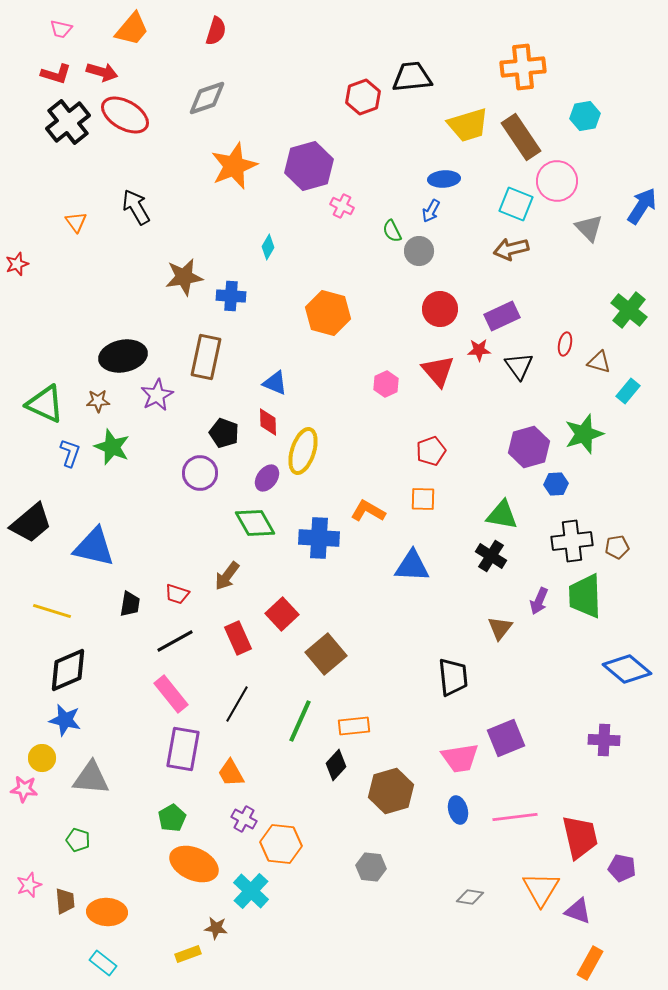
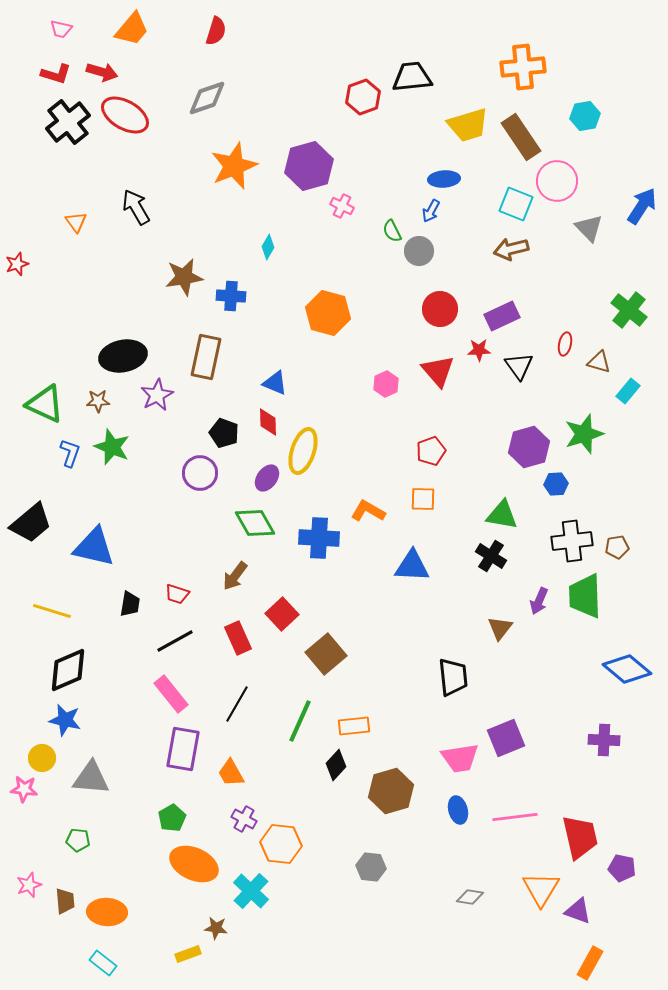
brown arrow at (227, 576): moved 8 px right
green pentagon at (78, 840): rotated 10 degrees counterclockwise
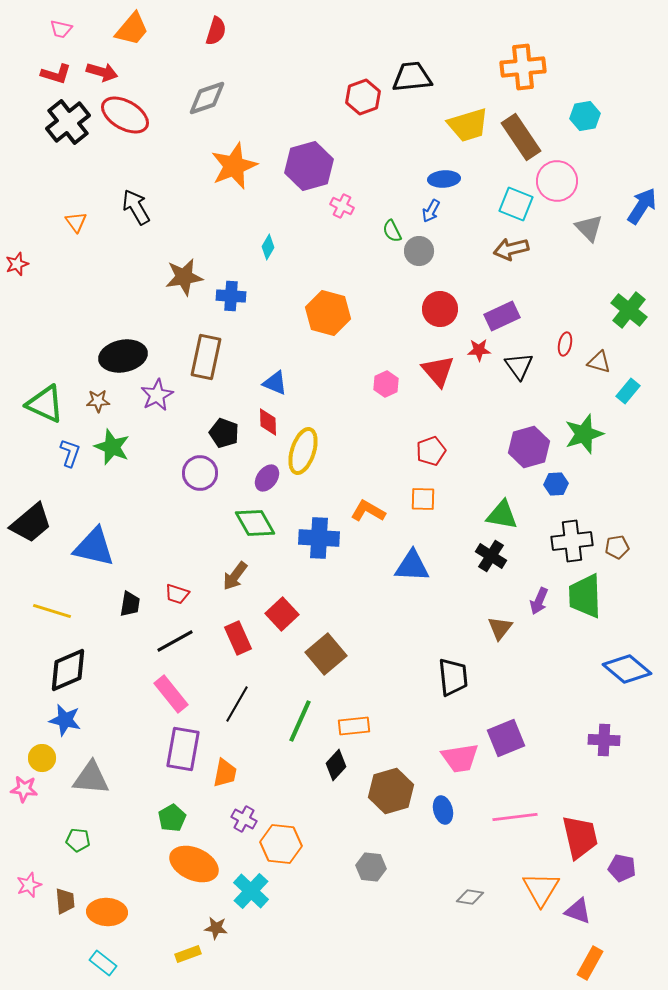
orange trapezoid at (231, 773): moved 6 px left; rotated 140 degrees counterclockwise
blue ellipse at (458, 810): moved 15 px left
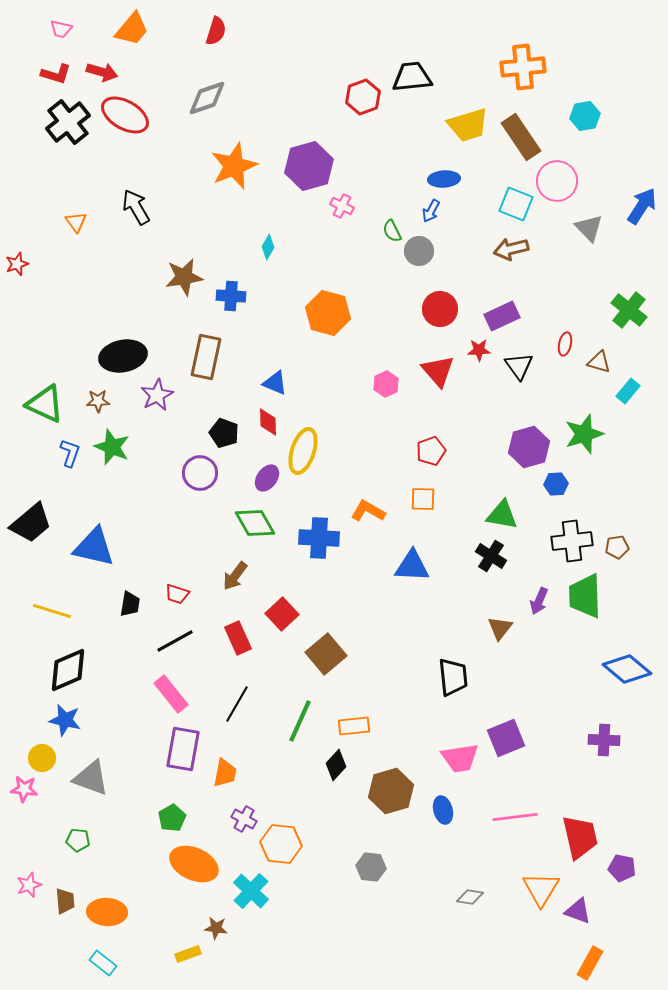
gray triangle at (91, 778): rotated 15 degrees clockwise
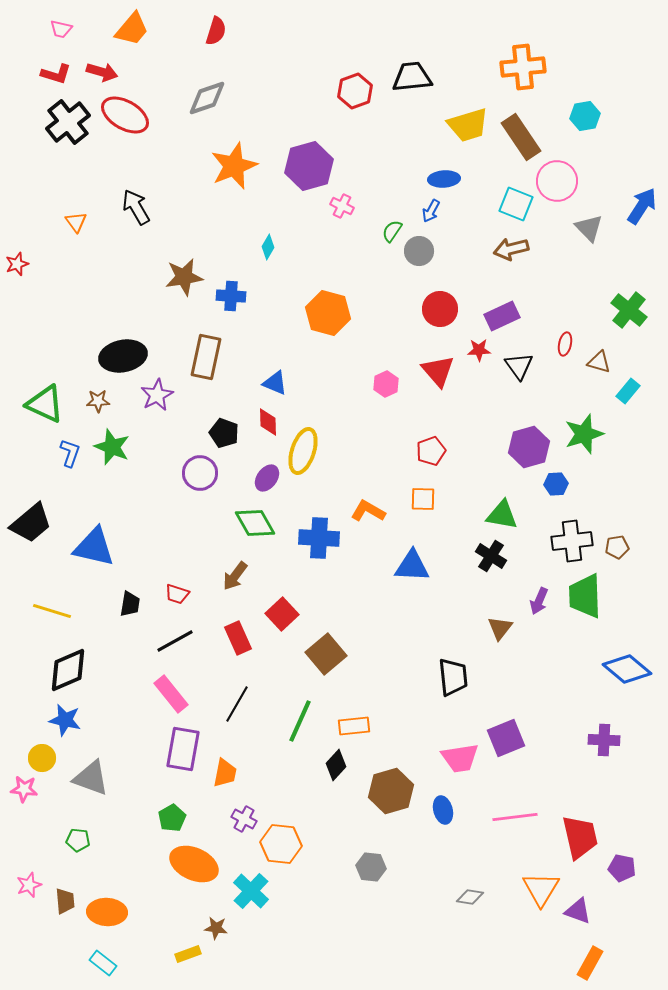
red hexagon at (363, 97): moved 8 px left, 6 px up
green semicircle at (392, 231): rotated 60 degrees clockwise
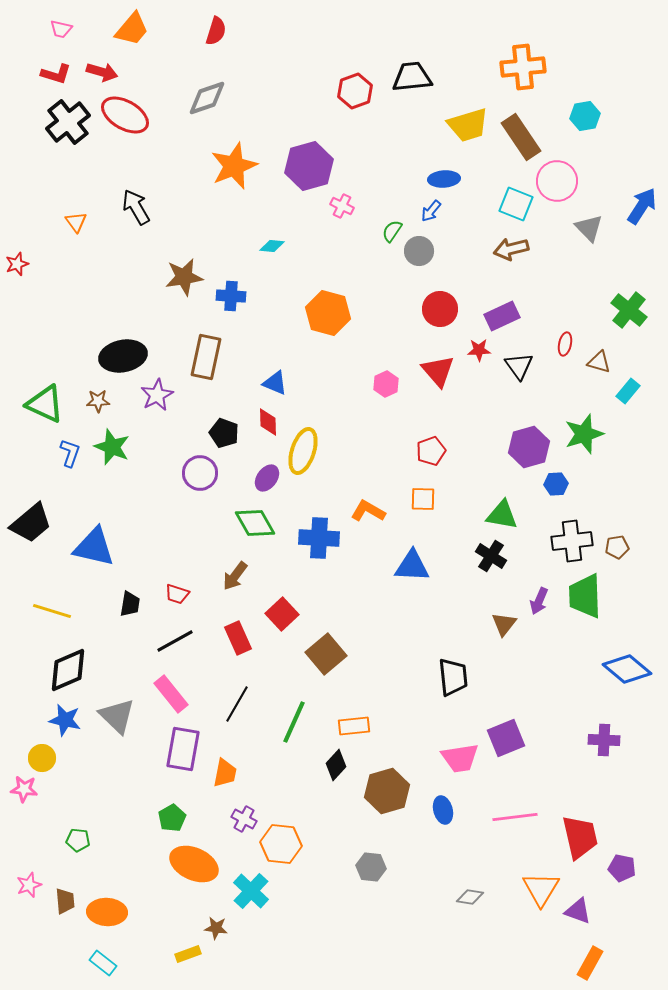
blue arrow at (431, 211): rotated 10 degrees clockwise
cyan diamond at (268, 247): moved 4 px right, 1 px up; rotated 65 degrees clockwise
brown triangle at (500, 628): moved 4 px right, 4 px up
green line at (300, 721): moved 6 px left, 1 px down
gray triangle at (91, 778): moved 26 px right, 62 px up; rotated 24 degrees clockwise
brown hexagon at (391, 791): moved 4 px left
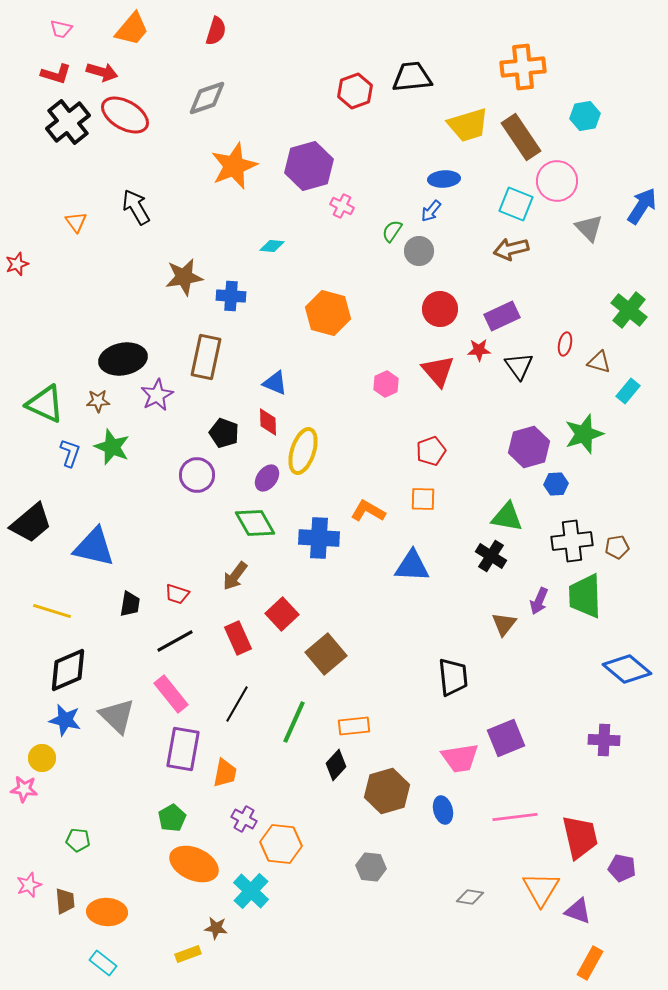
black ellipse at (123, 356): moved 3 px down
purple circle at (200, 473): moved 3 px left, 2 px down
green triangle at (502, 515): moved 5 px right, 2 px down
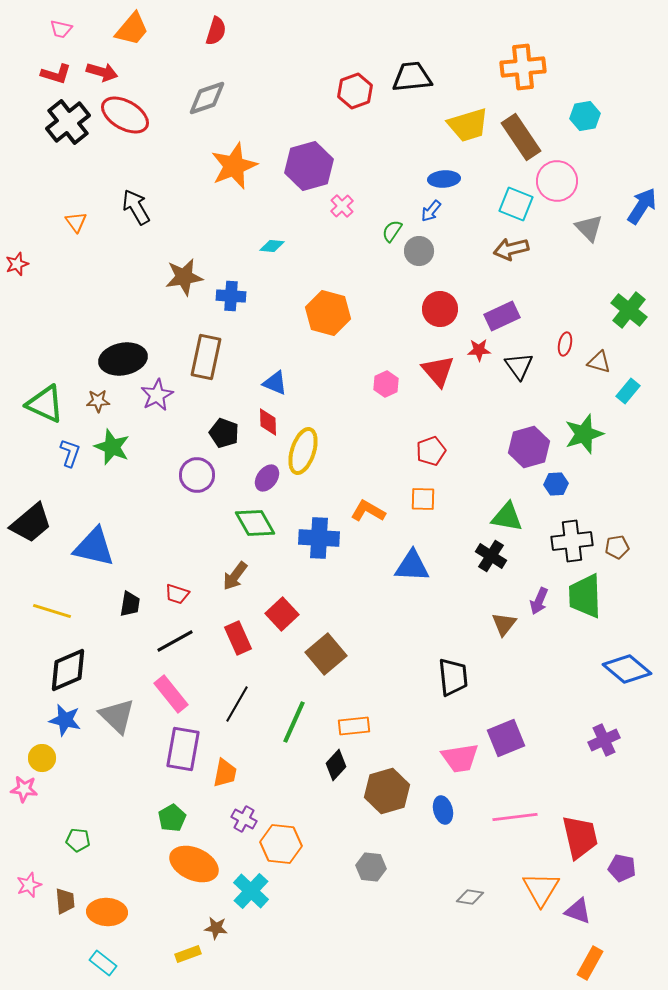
pink cross at (342, 206): rotated 20 degrees clockwise
purple cross at (604, 740): rotated 28 degrees counterclockwise
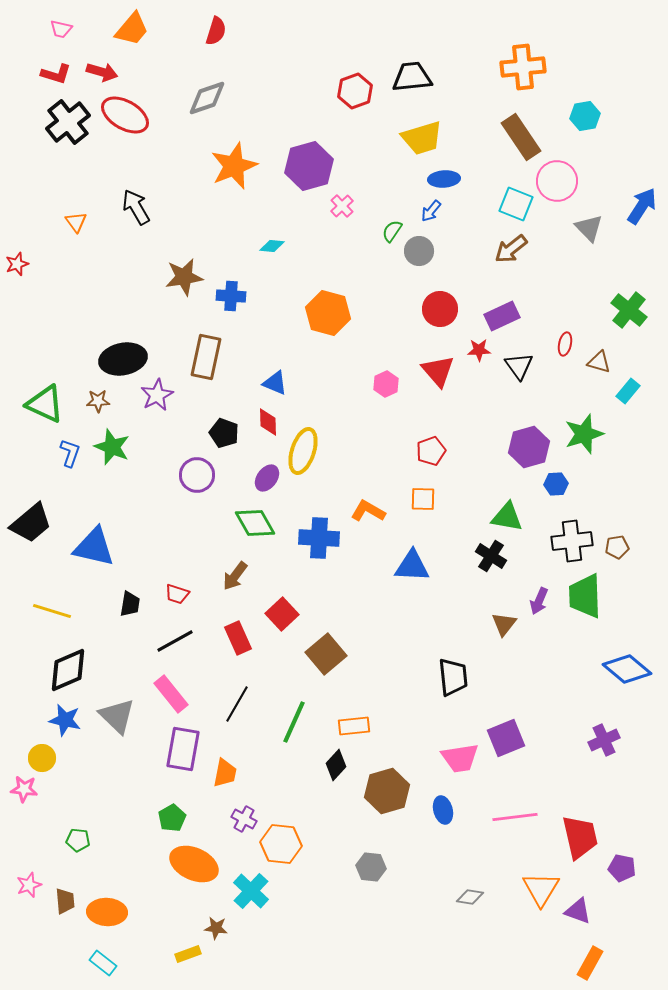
yellow trapezoid at (468, 125): moved 46 px left, 13 px down
brown arrow at (511, 249): rotated 24 degrees counterclockwise
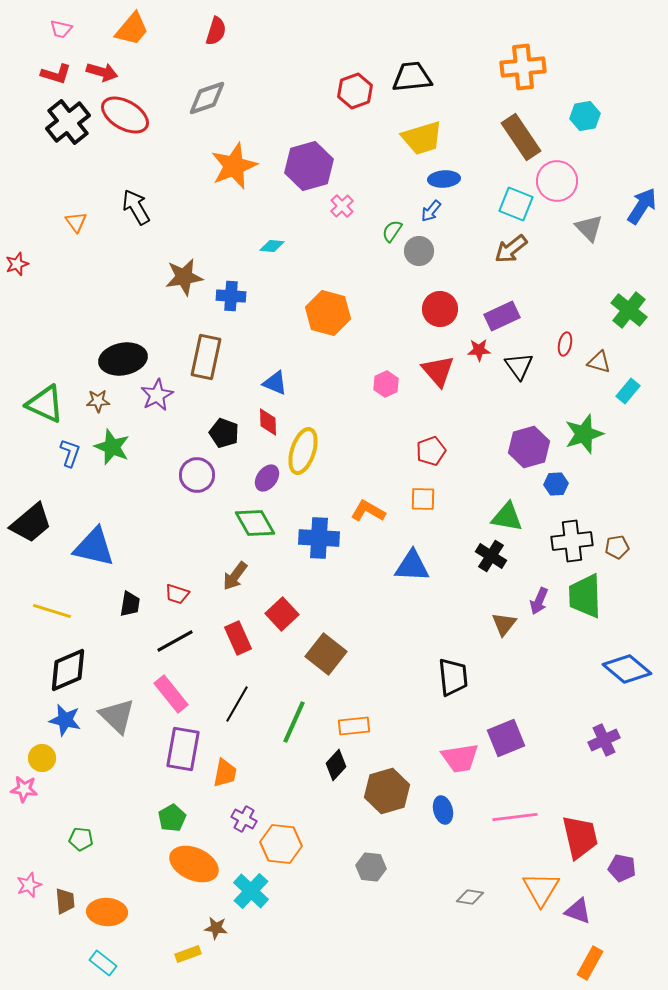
brown square at (326, 654): rotated 12 degrees counterclockwise
green pentagon at (78, 840): moved 3 px right, 1 px up
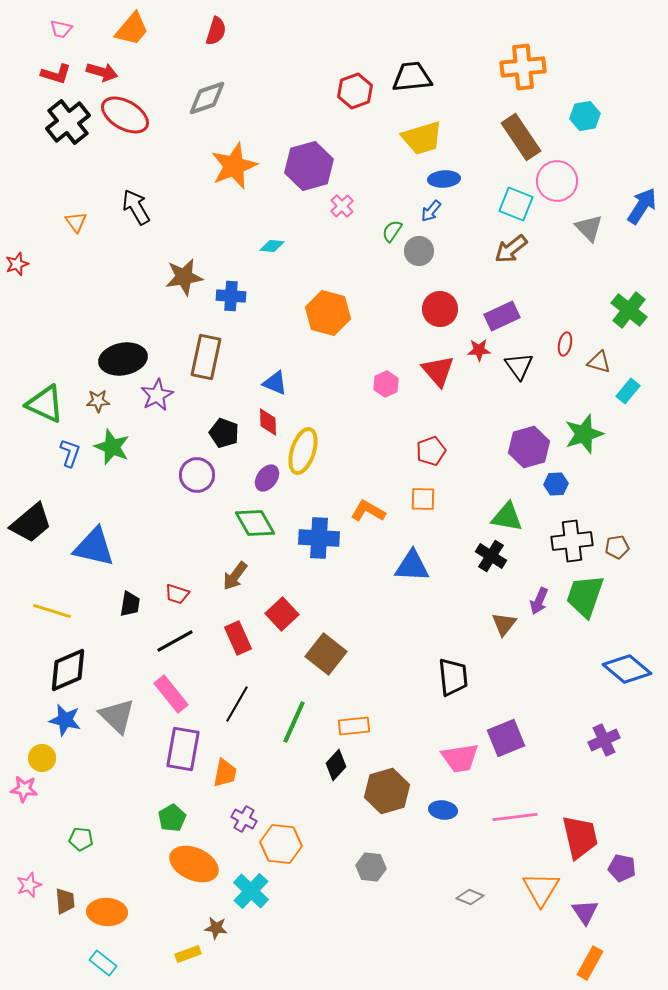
green trapezoid at (585, 596): rotated 21 degrees clockwise
blue ellipse at (443, 810): rotated 68 degrees counterclockwise
gray diamond at (470, 897): rotated 12 degrees clockwise
purple triangle at (578, 911): moved 7 px right, 1 px down; rotated 36 degrees clockwise
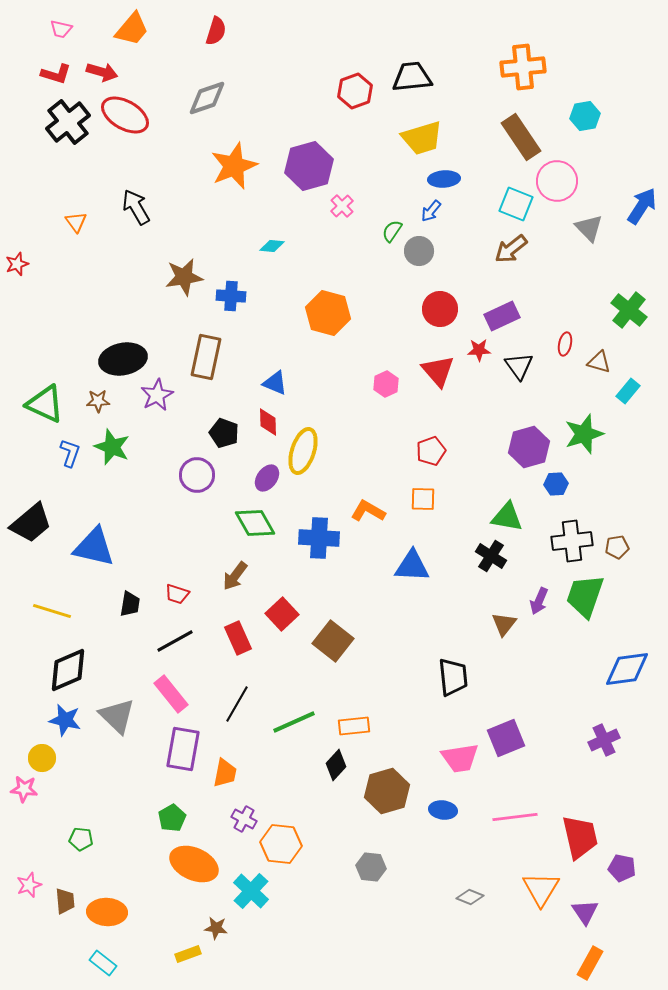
brown square at (326, 654): moved 7 px right, 13 px up
blue diamond at (627, 669): rotated 48 degrees counterclockwise
green line at (294, 722): rotated 42 degrees clockwise
